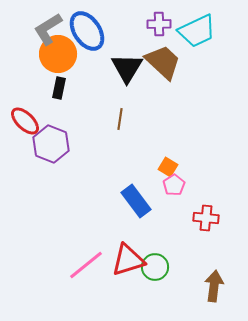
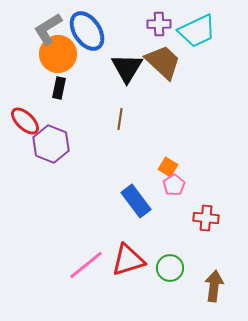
green circle: moved 15 px right, 1 px down
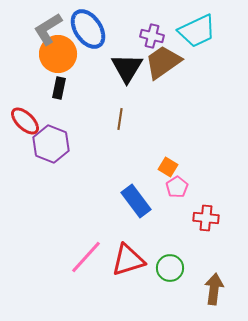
purple cross: moved 7 px left, 12 px down; rotated 15 degrees clockwise
blue ellipse: moved 1 px right, 2 px up
brown trapezoid: rotated 78 degrees counterclockwise
pink pentagon: moved 3 px right, 2 px down
pink line: moved 8 px up; rotated 9 degrees counterclockwise
brown arrow: moved 3 px down
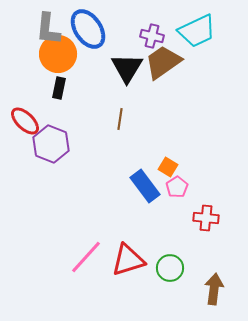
gray L-shape: rotated 52 degrees counterclockwise
blue rectangle: moved 9 px right, 15 px up
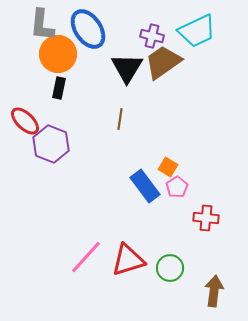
gray L-shape: moved 6 px left, 4 px up
brown arrow: moved 2 px down
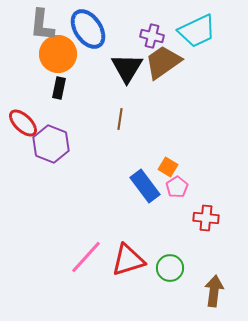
red ellipse: moved 2 px left, 2 px down
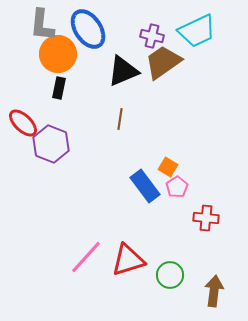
black triangle: moved 4 px left, 3 px down; rotated 36 degrees clockwise
green circle: moved 7 px down
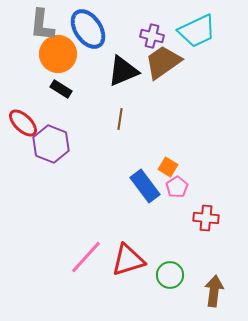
black rectangle: moved 2 px right, 1 px down; rotated 70 degrees counterclockwise
